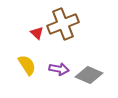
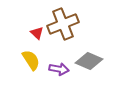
yellow semicircle: moved 4 px right, 5 px up
gray diamond: moved 14 px up
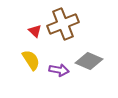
red triangle: moved 2 px left, 2 px up
purple arrow: moved 1 px down
